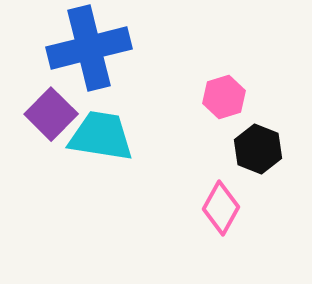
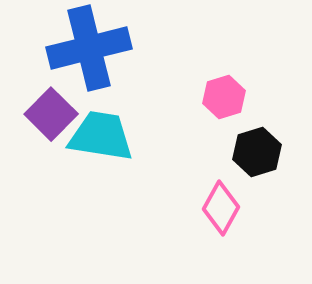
black hexagon: moved 1 px left, 3 px down; rotated 21 degrees clockwise
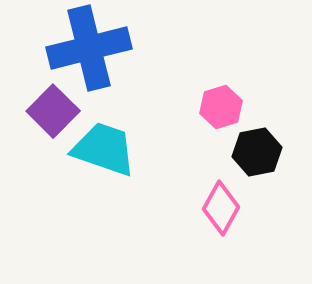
pink hexagon: moved 3 px left, 10 px down
purple square: moved 2 px right, 3 px up
cyan trapezoid: moved 3 px right, 13 px down; rotated 10 degrees clockwise
black hexagon: rotated 6 degrees clockwise
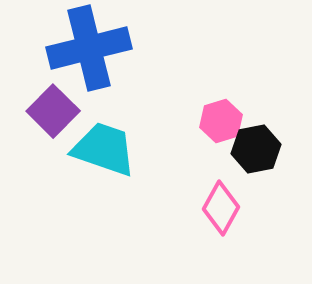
pink hexagon: moved 14 px down
black hexagon: moved 1 px left, 3 px up
